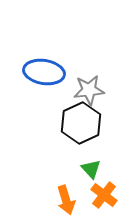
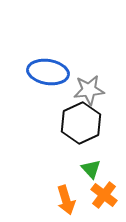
blue ellipse: moved 4 px right
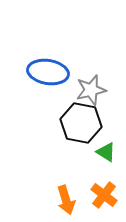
gray star: moved 2 px right; rotated 8 degrees counterclockwise
black hexagon: rotated 24 degrees counterclockwise
green triangle: moved 15 px right, 17 px up; rotated 15 degrees counterclockwise
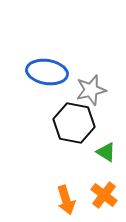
blue ellipse: moved 1 px left
black hexagon: moved 7 px left
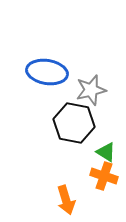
orange cross: moved 19 px up; rotated 20 degrees counterclockwise
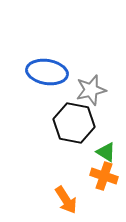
orange arrow: rotated 16 degrees counterclockwise
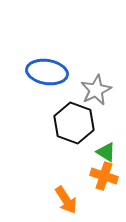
gray star: moved 5 px right; rotated 12 degrees counterclockwise
black hexagon: rotated 9 degrees clockwise
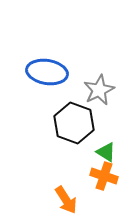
gray star: moved 3 px right
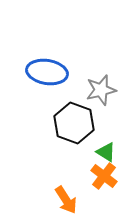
gray star: moved 2 px right; rotated 12 degrees clockwise
orange cross: rotated 20 degrees clockwise
